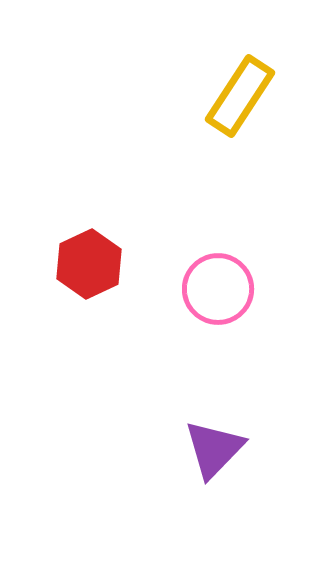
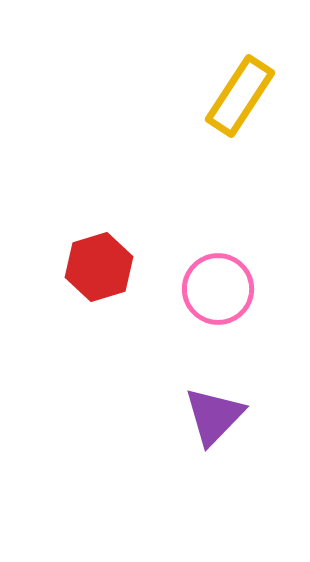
red hexagon: moved 10 px right, 3 px down; rotated 8 degrees clockwise
purple triangle: moved 33 px up
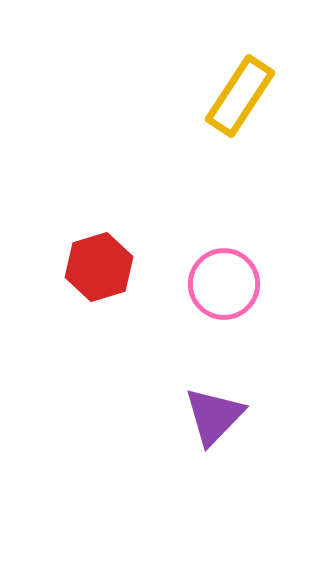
pink circle: moved 6 px right, 5 px up
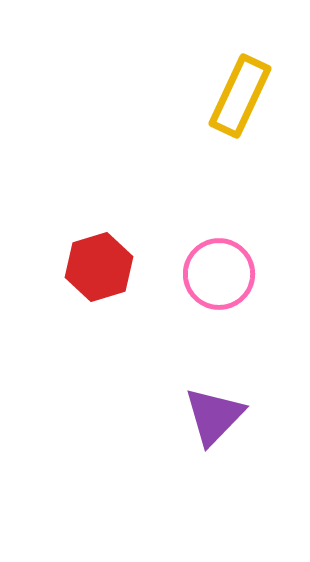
yellow rectangle: rotated 8 degrees counterclockwise
pink circle: moved 5 px left, 10 px up
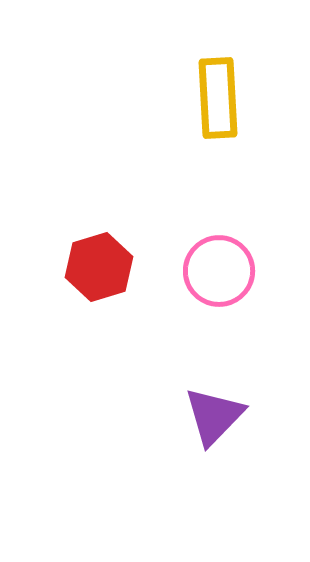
yellow rectangle: moved 22 px left, 2 px down; rotated 28 degrees counterclockwise
pink circle: moved 3 px up
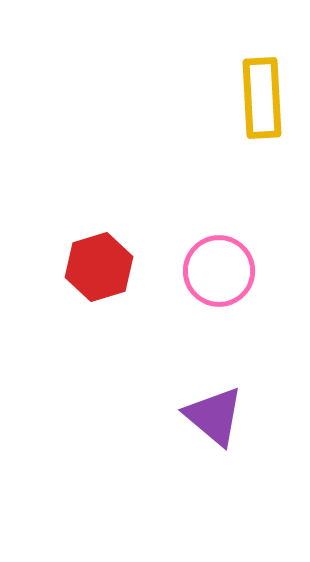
yellow rectangle: moved 44 px right
purple triangle: rotated 34 degrees counterclockwise
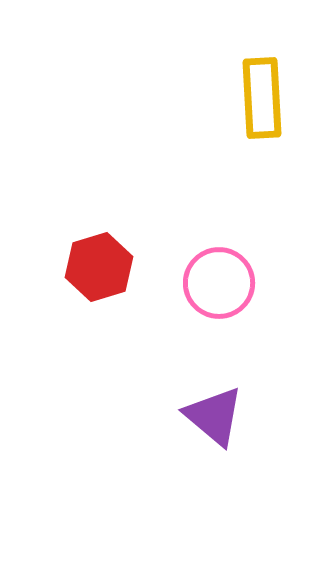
pink circle: moved 12 px down
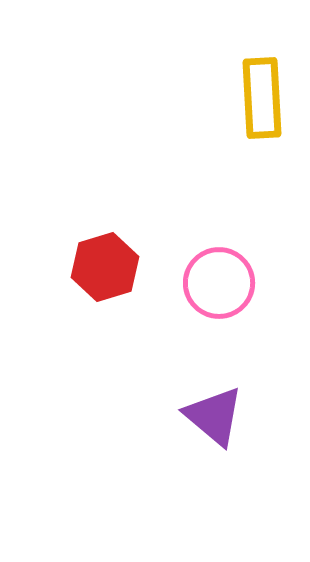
red hexagon: moved 6 px right
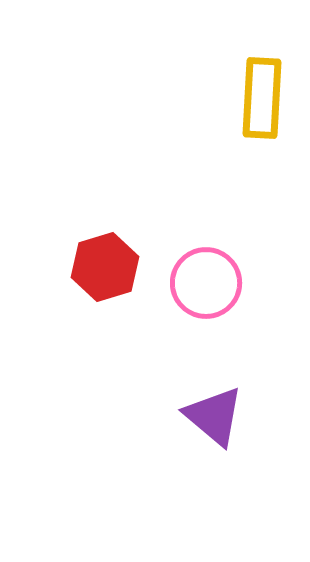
yellow rectangle: rotated 6 degrees clockwise
pink circle: moved 13 px left
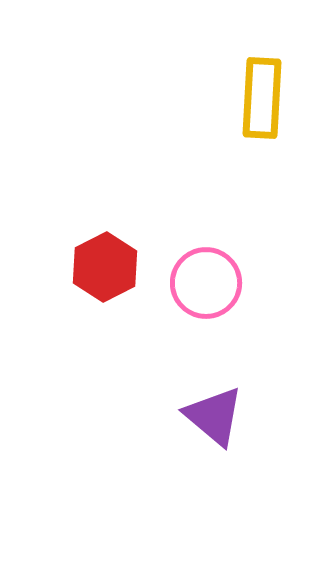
red hexagon: rotated 10 degrees counterclockwise
